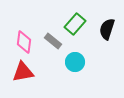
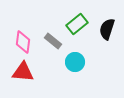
green rectangle: moved 2 px right; rotated 10 degrees clockwise
pink diamond: moved 1 px left
red triangle: rotated 15 degrees clockwise
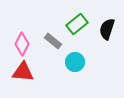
pink diamond: moved 1 px left, 2 px down; rotated 20 degrees clockwise
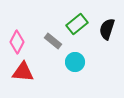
pink diamond: moved 5 px left, 2 px up
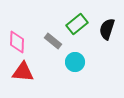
pink diamond: rotated 25 degrees counterclockwise
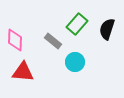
green rectangle: rotated 10 degrees counterclockwise
pink diamond: moved 2 px left, 2 px up
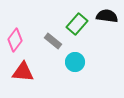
black semicircle: moved 13 px up; rotated 80 degrees clockwise
pink diamond: rotated 35 degrees clockwise
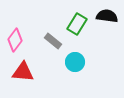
green rectangle: rotated 10 degrees counterclockwise
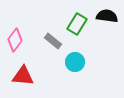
red triangle: moved 4 px down
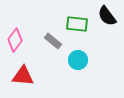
black semicircle: rotated 135 degrees counterclockwise
green rectangle: rotated 65 degrees clockwise
cyan circle: moved 3 px right, 2 px up
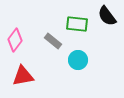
red triangle: rotated 15 degrees counterclockwise
